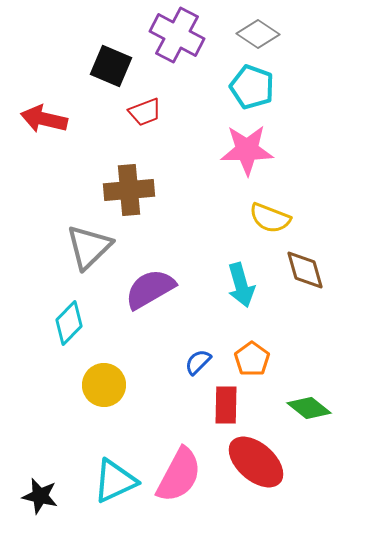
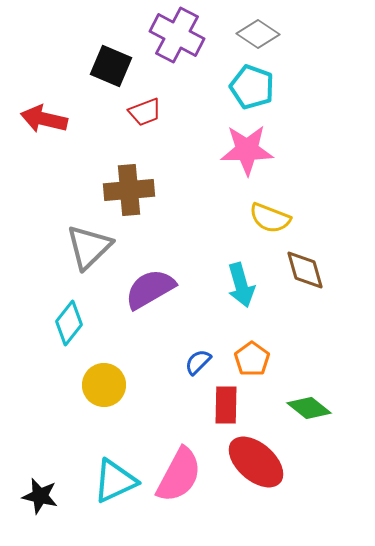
cyan diamond: rotated 6 degrees counterclockwise
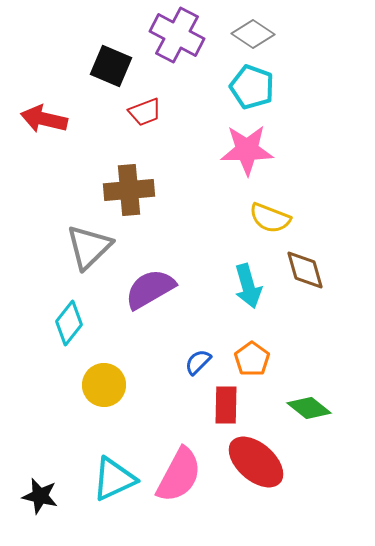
gray diamond: moved 5 px left
cyan arrow: moved 7 px right, 1 px down
cyan triangle: moved 1 px left, 2 px up
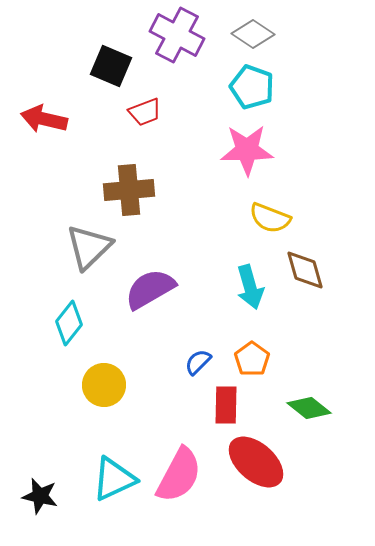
cyan arrow: moved 2 px right, 1 px down
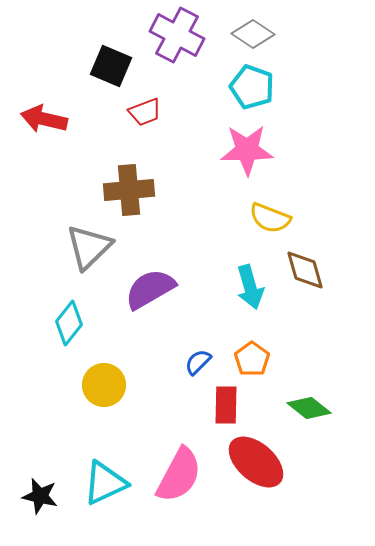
cyan triangle: moved 9 px left, 4 px down
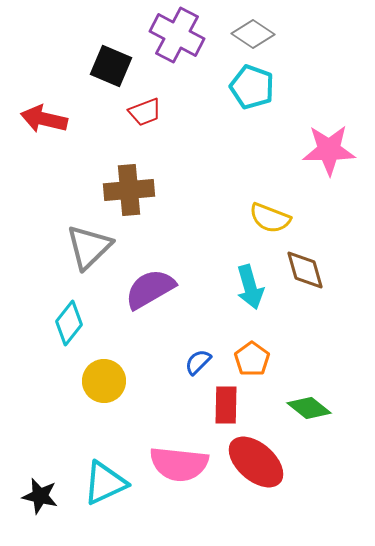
pink star: moved 82 px right
yellow circle: moved 4 px up
pink semicircle: moved 11 px up; rotated 68 degrees clockwise
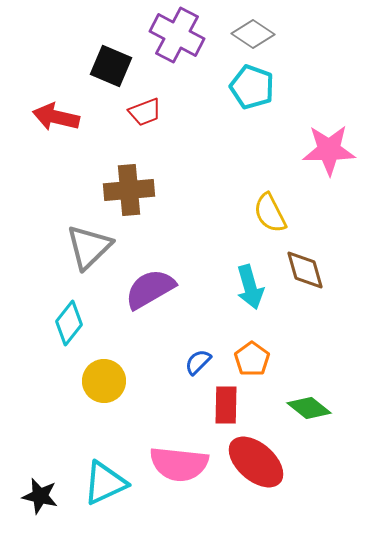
red arrow: moved 12 px right, 2 px up
yellow semicircle: moved 5 px up; rotated 42 degrees clockwise
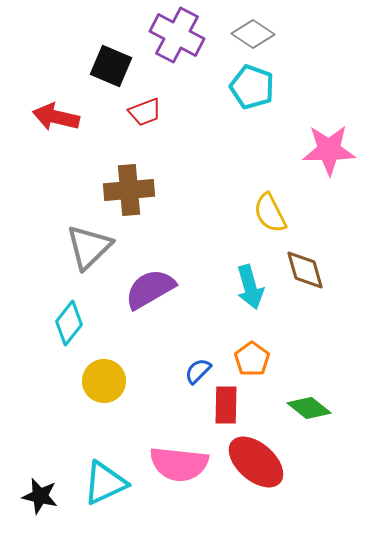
blue semicircle: moved 9 px down
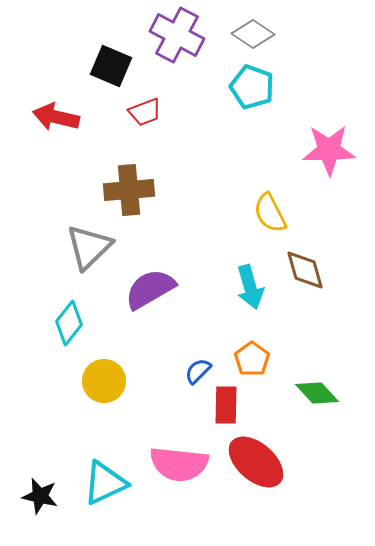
green diamond: moved 8 px right, 15 px up; rotated 9 degrees clockwise
